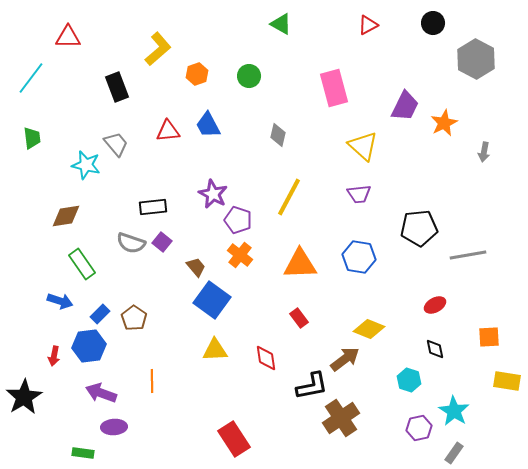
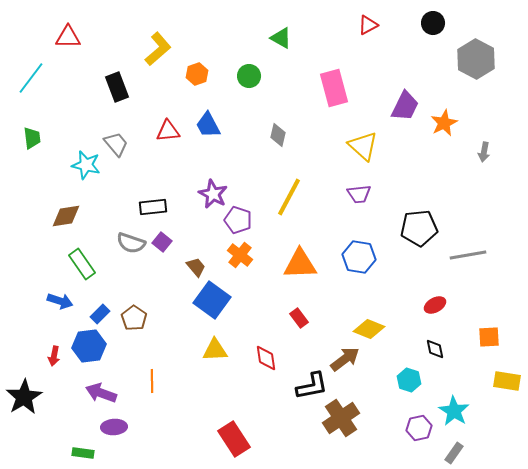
green triangle at (281, 24): moved 14 px down
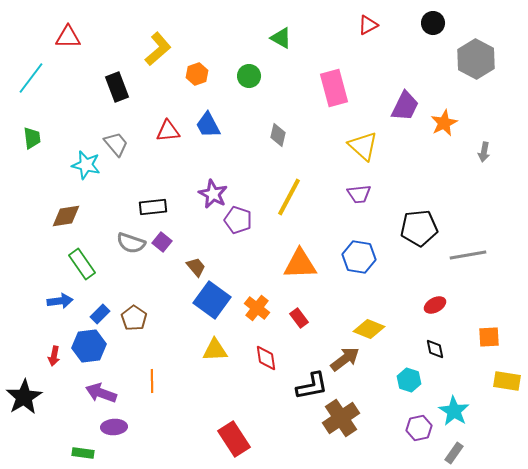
orange cross at (240, 255): moved 17 px right, 53 px down
blue arrow at (60, 301): rotated 25 degrees counterclockwise
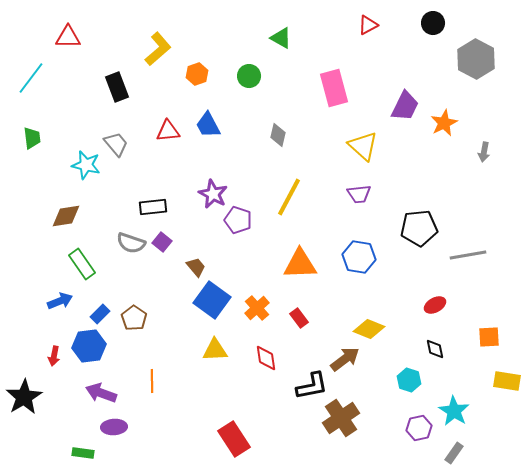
blue arrow at (60, 301): rotated 15 degrees counterclockwise
orange cross at (257, 308): rotated 10 degrees clockwise
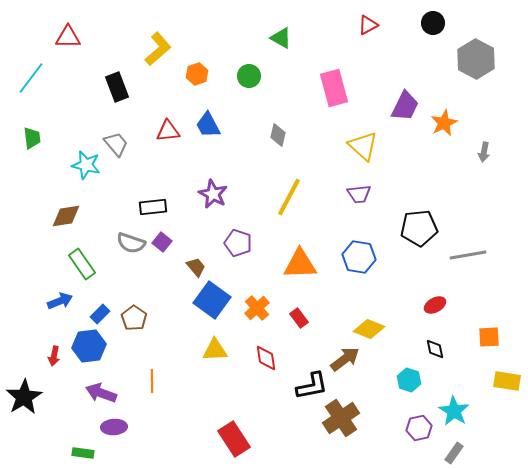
purple pentagon at (238, 220): moved 23 px down
